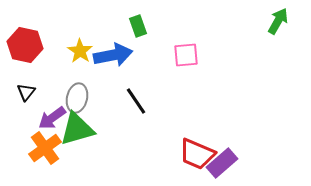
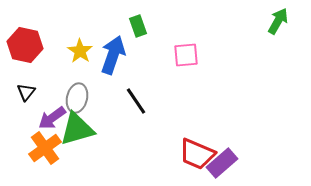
blue arrow: rotated 60 degrees counterclockwise
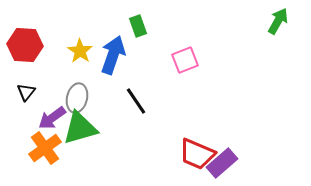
red hexagon: rotated 8 degrees counterclockwise
pink square: moved 1 px left, 5 px down; rotated 16 degrees counterclockwise
green triangle: moved 3 px right, 1 px up
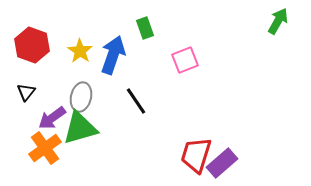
green rectangle: moved 7 px right, 2 px down
red hexagon: moved 7 px right; rotated 16 degrees clockwise
gray ellipse: moved 4 px right, 1 px up
red trapezoid: moved 1 px left, 1 px down; rotated 84 degrees clockwise
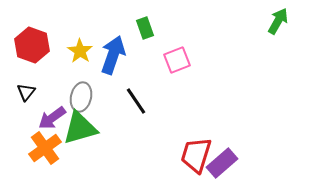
pink square: moved 8 px left
